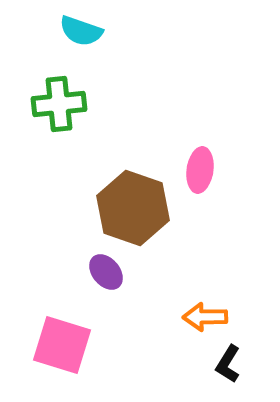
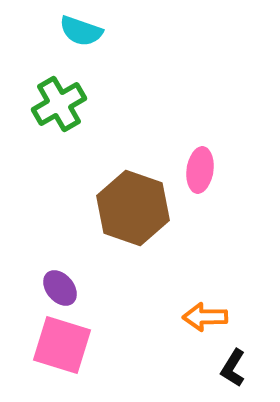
green cross: rotated 24 degrees counterclockwise
purple ellipse: moved 46 px left, 16 px down
black L-shape: moved 5 px right, 4 px down
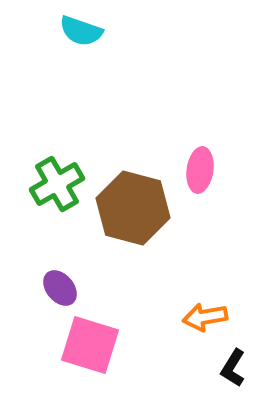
green cross: moved 2 px left, 80 px down
brown hexagon: rotated 4 degrees counterclockwise
orange arrow: rotated 9 degrees counterclockwise
pink square: moved 28 px right
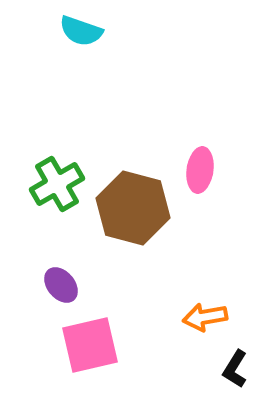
purple ellipse: moved 1 px right, 3 px up
pink square: rotated 30 degrees counterclockwise
black L-shape: moved 2 px right, 1 px down
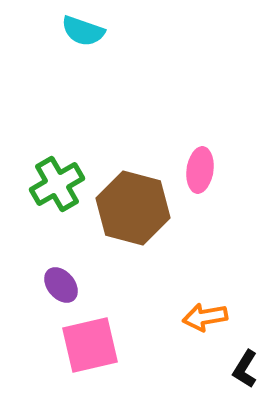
cyan semicircle: moved 2 px right
black L-shape: moved 10 px right
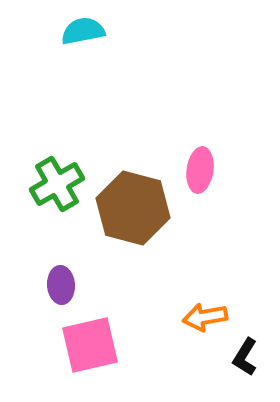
cyan semicircle: rotated 150 degrees clockwise
purple ellipse: rotated 36 degrees clockwise
black L-shape: moved 12 px up
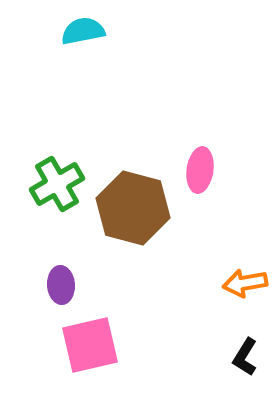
orange arrow: moved 40 px right, 34 px up
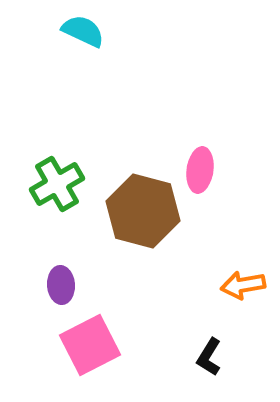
cyan semicircle: rotated 36 degrees clockwise
brown hexagon: moved 10 px right, 3 px down
orange arrow: moved 2 px left, 2 px down
pink square: rotated 14 degrees counterclockwise
black L-shape: moved 36 px left
